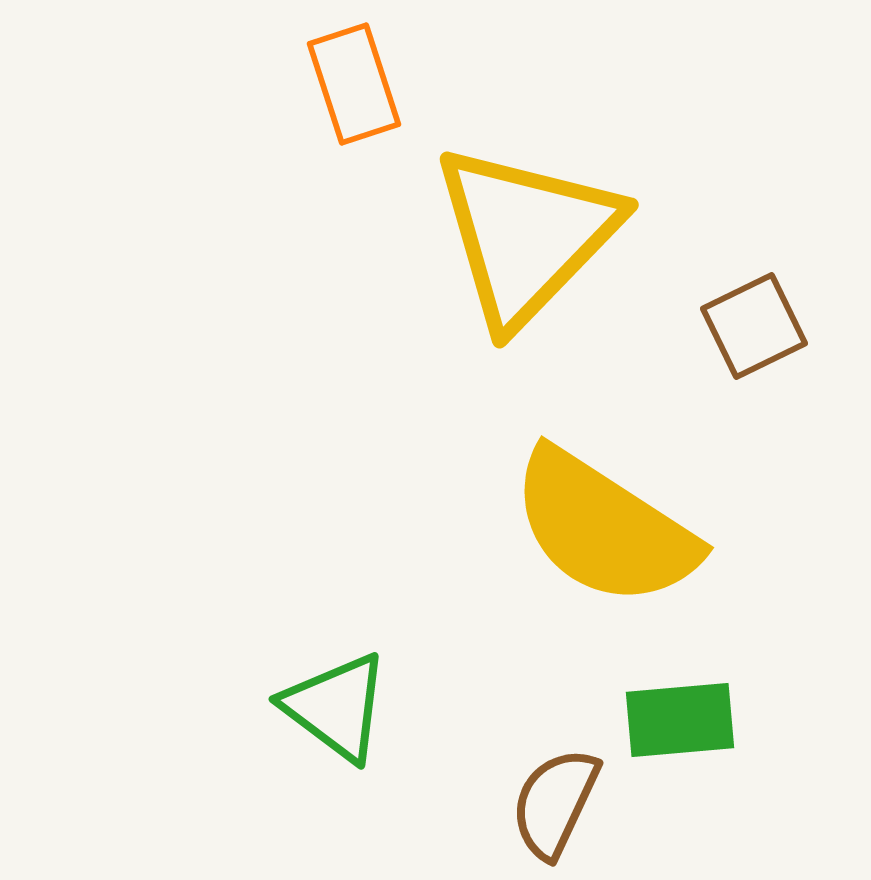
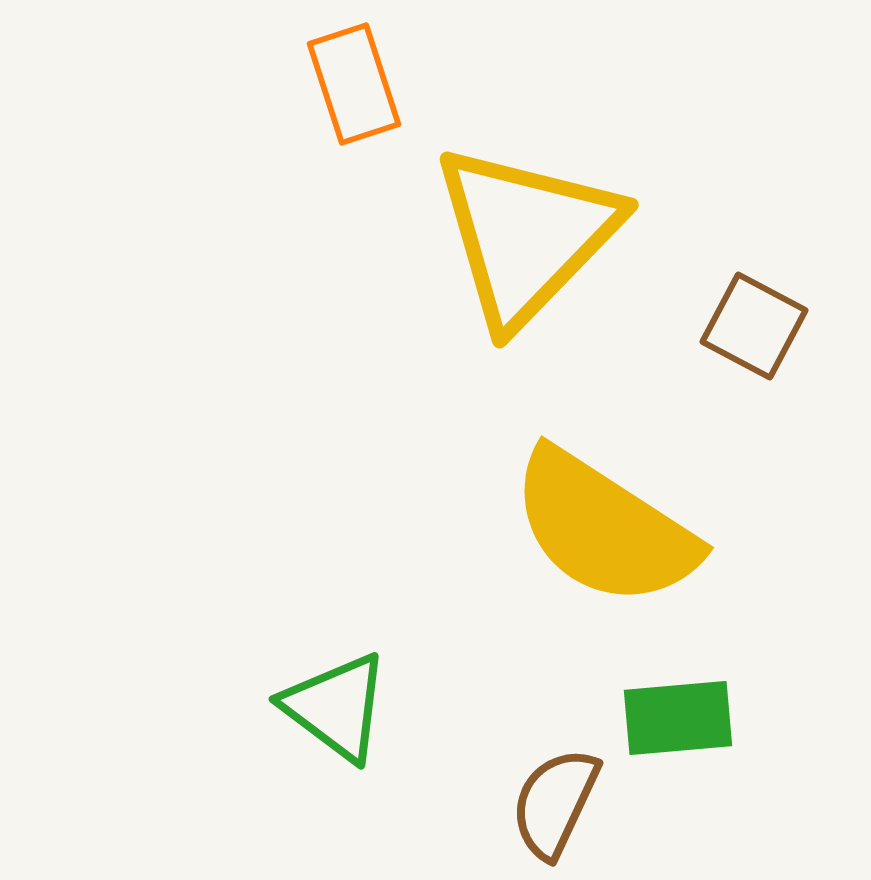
brown square: rotated 36 degrees counterclockwise
green rectangle: moved 2 px left, 2 px up
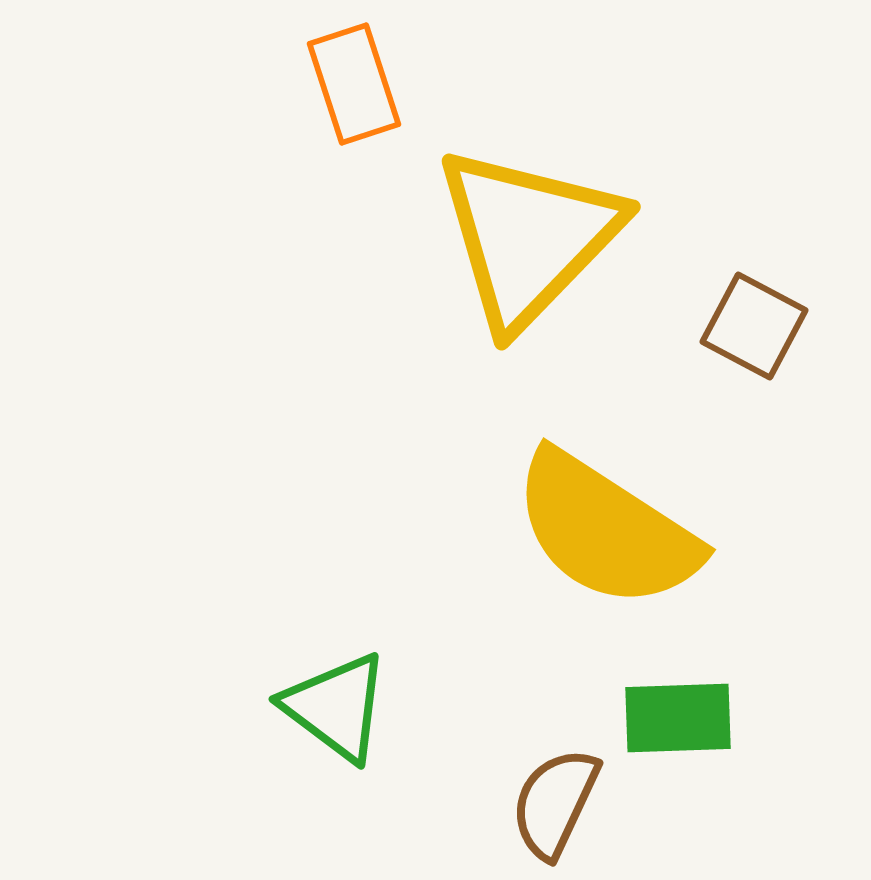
yellow triangle: moved 2 px right, 2 px down
yellow semicircle: moved 2 px right, 2 px down
green rectangle: rotated 3 degrees clockwise
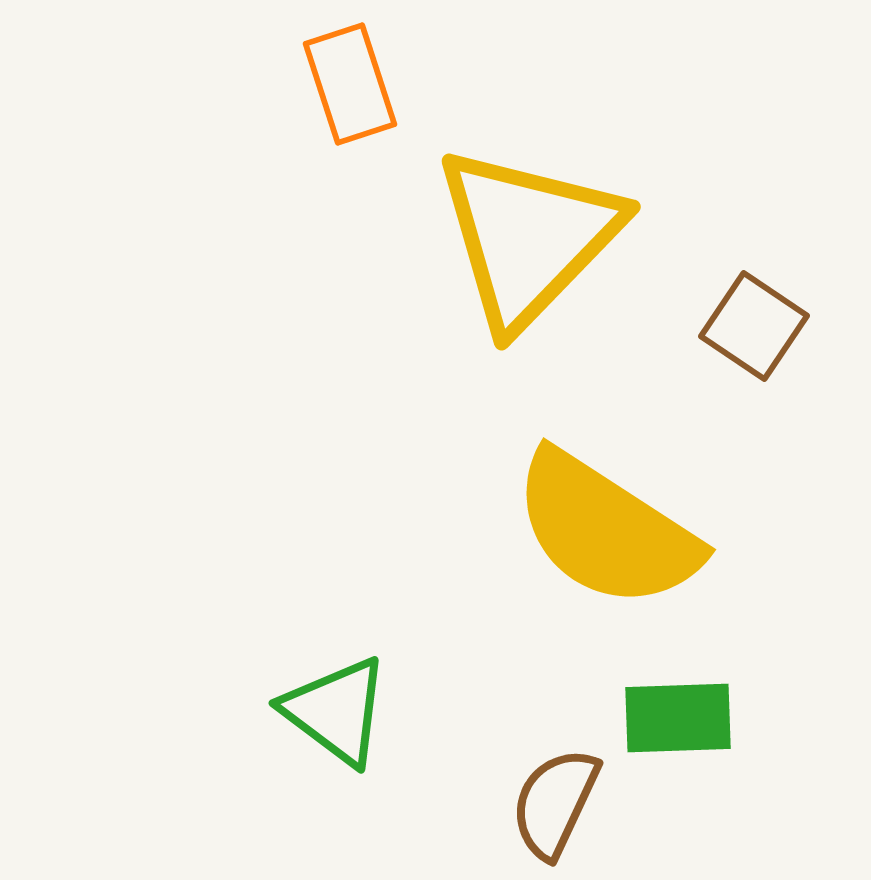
orange rectangle: moved 4 px left
brown square: rotated 6 degrees clockwise
green triangle: moved 4 px down
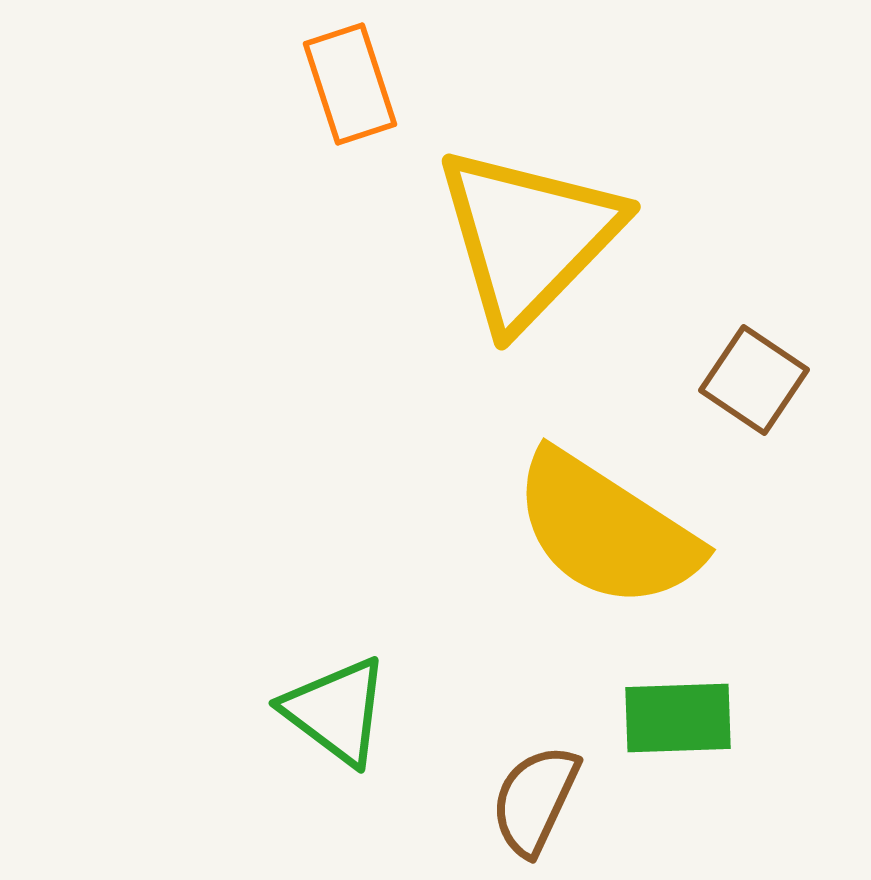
brown square: moved 54 px down
brown semicircle: moved 20 px left, 3 px up
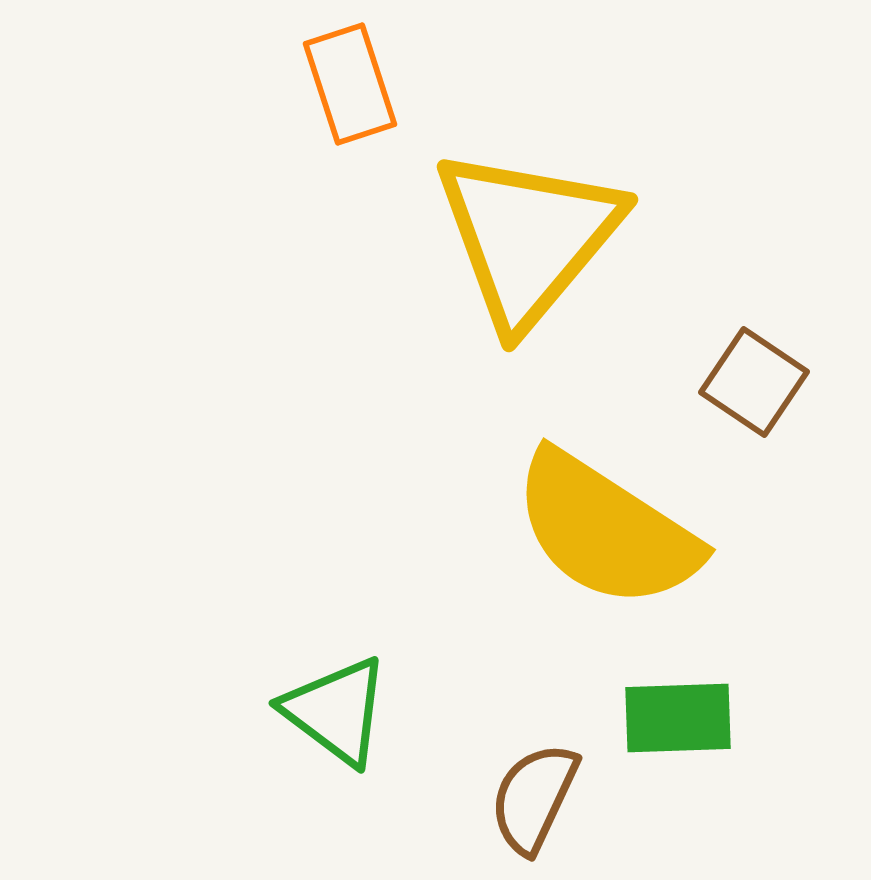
yellow triangle: rotated 4 degrees counterclockwise
brown square: moved 2 px down
brown semicircle: moved 1 px left, 2 px up
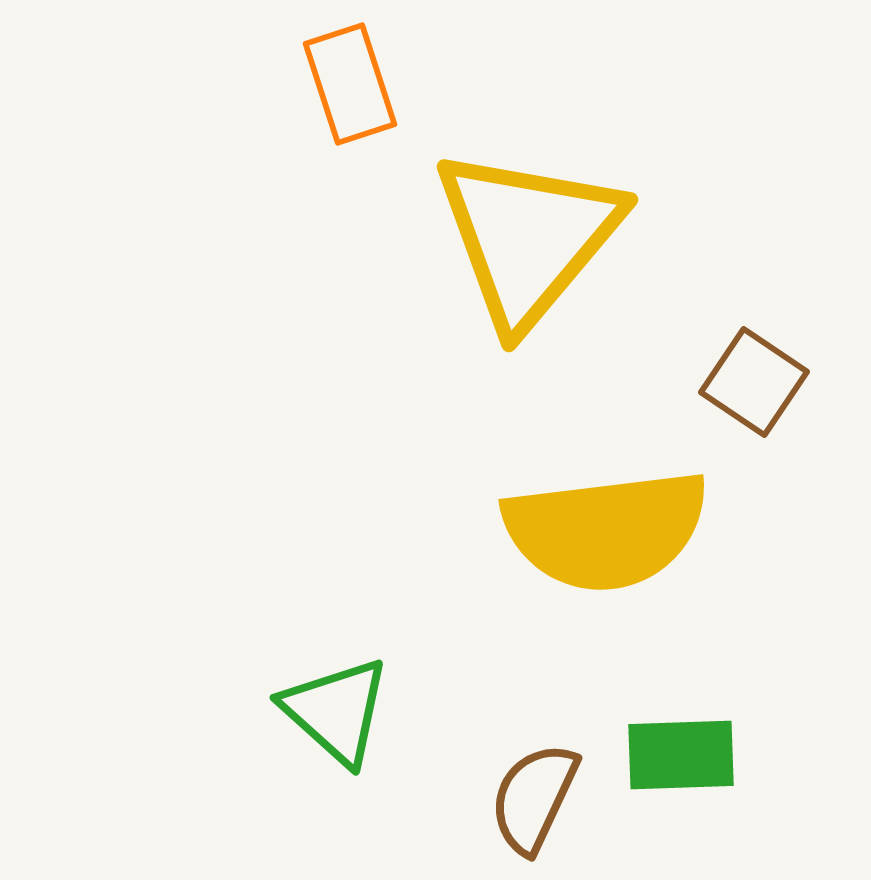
yellow semicircle: rotated 40 degrees counterclockwise
green triangle: rotated 5 degrees clockwise
green rectangle: moved 3 px right, 37 px down
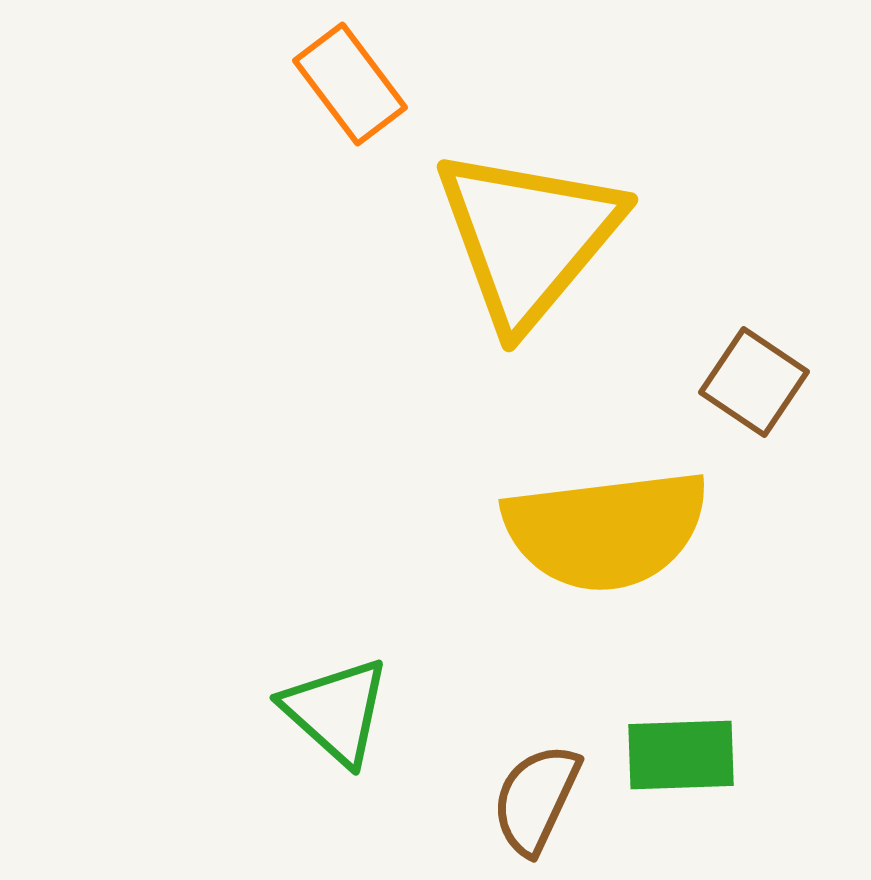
orange rectangle: rotated 19 degrees counterclockwise
brown semicircle: moved 2 px right, 1 px down
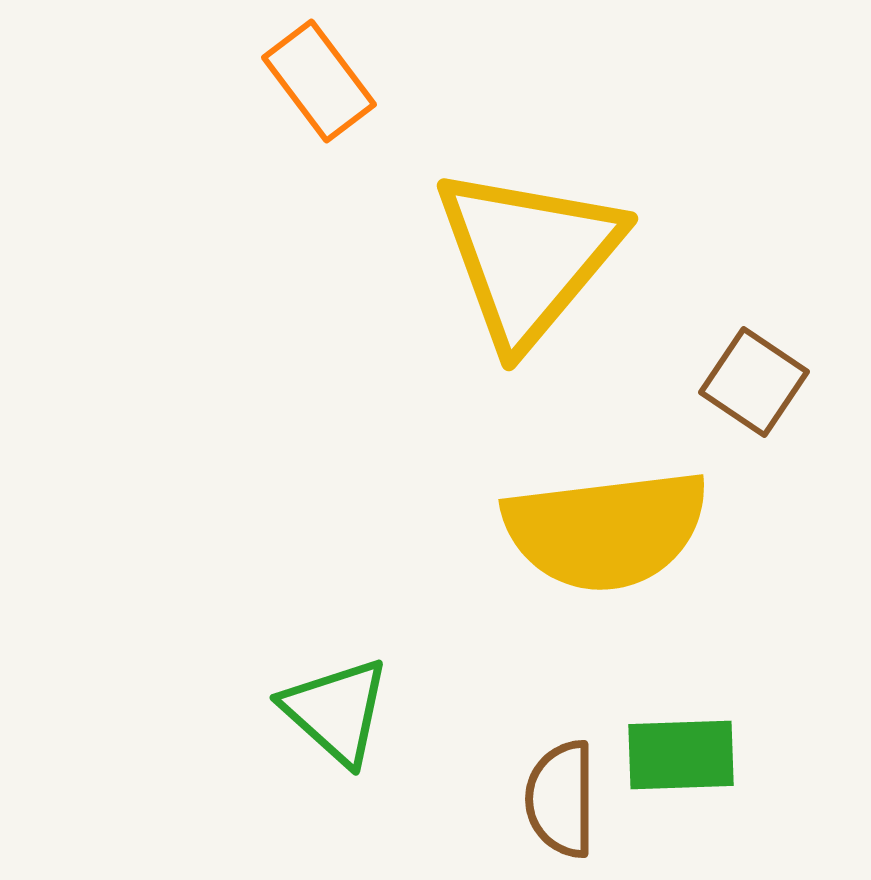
orange rectangle: moved 31 px left, 3 px up
yellow triangle: moved 19 px down
brown semicircle: moved 25 px right; rotated 25 degrees counterclockwise
